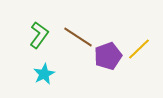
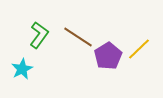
purple pentagon: rotated 12 degrees counterclockwise
cyan star: moved 22 px left, 5 px up
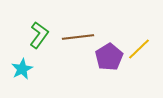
brown line: rotated 40 degrees counterclockwise
purple pentagon: moved 1 px right, 1 px down
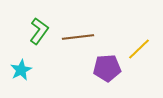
green L-shape: moved 4 px up
purple pentagon: moved 2 px left, 11 px down; rotated 28 degrees clockwise
cyan star: moved 1 px left, 1 px down
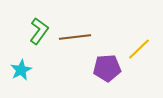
brown line: moved 3 px left
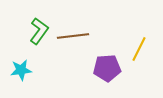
brown line: moved 2 px left, 1 px up
yellow line: rotated 20 degrees counterclockwise
cyan star: rotated 20 degrees clockwise
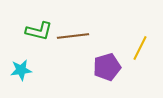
green L-shape: rotated 68 degrees clockwise
yellow line: moved 1 px right, 1 px up
purple pentagon: moved 1 px up; rotated 12 degrees counterclockwise
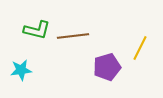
green L-shape: moved 2 px left, 1 px up
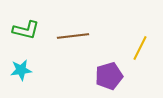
green L-shape: moved 11 px left
purple pentagon: moved 2 px right, 9 px down
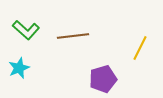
green L-shape: rotated 28 degrees clockwise
cyan star: moved 2 px left, 2 px up; rotated 15 degrees counterclockwise
purple pentagon: moved 6 px left, 3 px down
